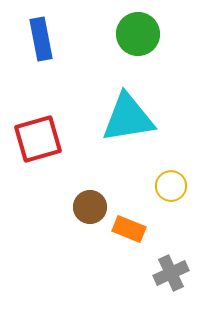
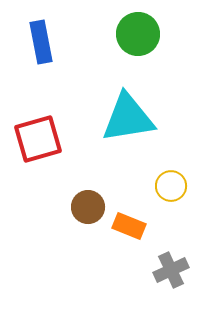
blue rectangle: moved 3 px down
brown circle: moved 2 px left
orange rectangle: moved 3 px up
gray cross: moved 3 px up
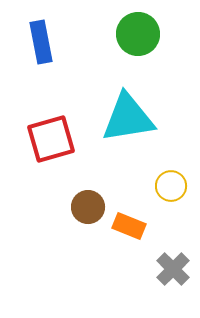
red square: moved 13 px right
gray cross: moved 2 px right, 1 px up; rotated 20 degrees counterclockwise
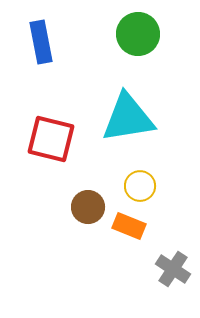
red square: rotated 30 degrees clockwise
yellow circle: moved 31 px left
gray cross: rotated 12 degrees counterclockwise
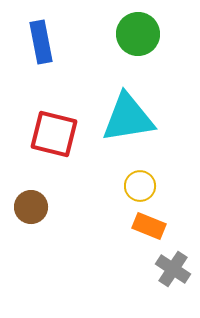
red square: moved 3 px right, 5 px up
brown circle: moved 57 px left
orange rectangle: moved 20 px right
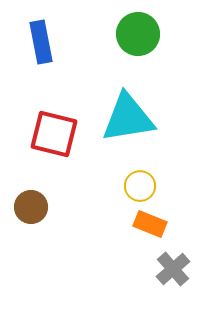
orange rectangle: moved 1 px right, 2 px up
gray cross: rotated 16 degrees clockwise
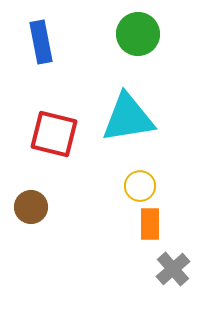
orange rectangle: rotated 68 degrees clockwise
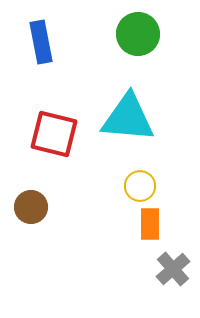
cyan triangle: rotated 14 degrees clockwise
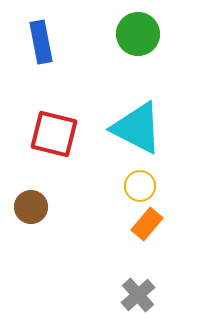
cyan triangle: moved 9 px right, 10 px down; rotated 22 degrees clockwise
orange rectangle: moved 3 px left; rotated 40 degrees clockwise
gray cross: moved 35 px left, 26 px down
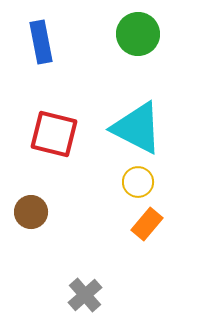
yellow circle: moved 2 px left, 4 px up
brown circle: moved 5 px down
gray cross: moved 53 px left
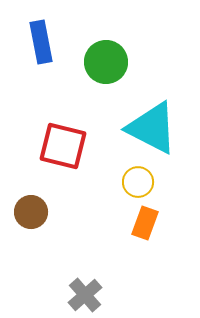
green circle: moved 32 px left, 28 px down
cyan triangle: moved 15 px right
red square: moved 9 px right, 12 px down
orange rectangle: moved 2 px left, 1 px up; rotated 20 degrees counterclockwise
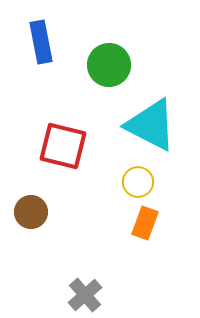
green circle: moved 3 px right, 3 px down
cyan triangle: moved 1 px left, 3 px up
